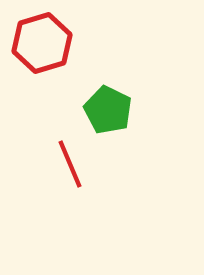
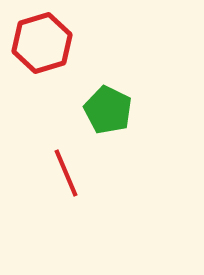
red line: moved 4 px left, 9 px down
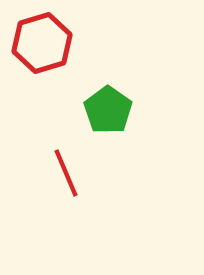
green pentagon: rotated 9 degrees clockwise
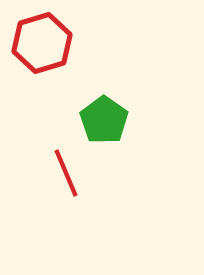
green pentagon: moved 4 px left, 10 px down
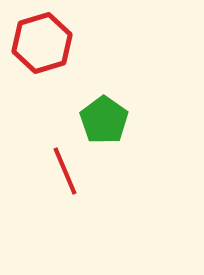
red line: moved 1 px left, 2 px up
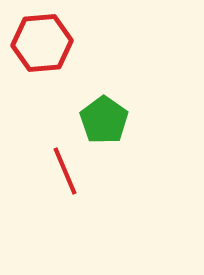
red hexagon: rotated 12 degrees clockwise
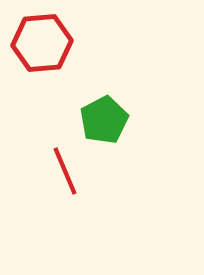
green pentagon: rotated 9 degrees clockwise
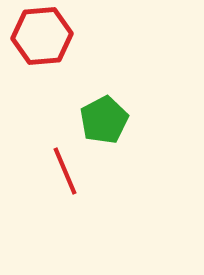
red hexagon: moved 7 px up
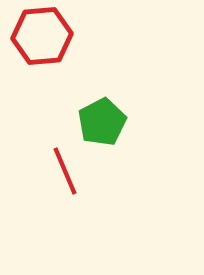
green pentagon: moved 2 px left, 2 px down
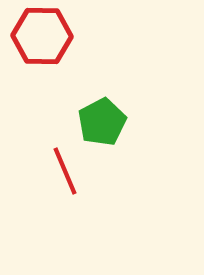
red hexagon: rotated 6 degrees clockwise
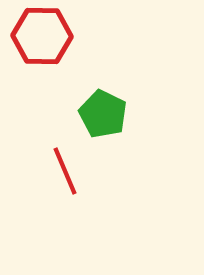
green pentagon: moved 1 px right, 8 px up; rotated 18 degrees counterclockwise
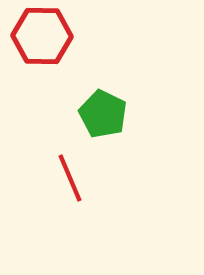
red line: moved 5 px right, 7 px down
